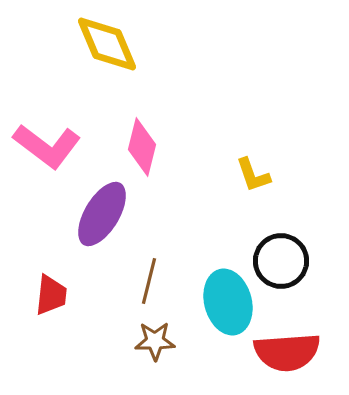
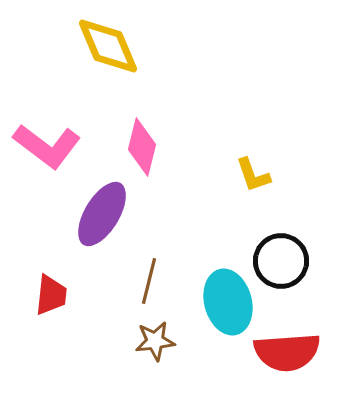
yellow diamond: moved 1 px right, 2 px down
brown star: rotated 6 degrees counterclockwise
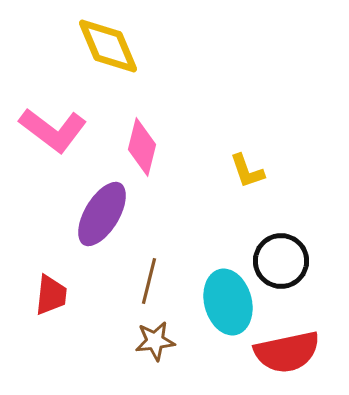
pink L-shape: moved 6 px right, 16 px up
yellow L-shape: moved 6 px left, 4 px up
red semicircle: rotated 8 degrees counterclockwise
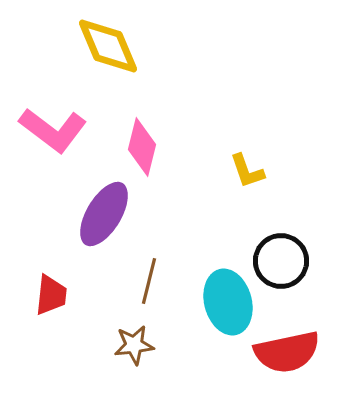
purple ellipse: moved 2 px right
brown star: moved 21 px left, 4 px down
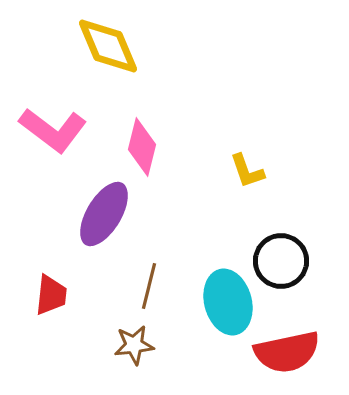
brown line: moved 5 px down
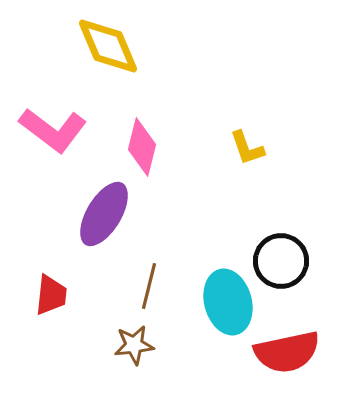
yellow L-shape: moved 23 px up
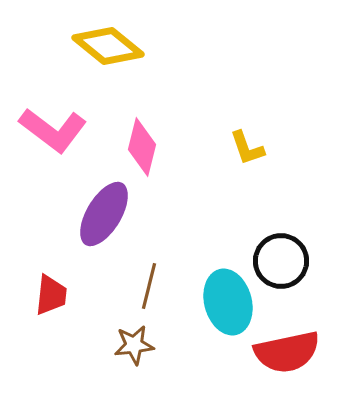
yellow diamond: rotated 28 degrees counterclockwise
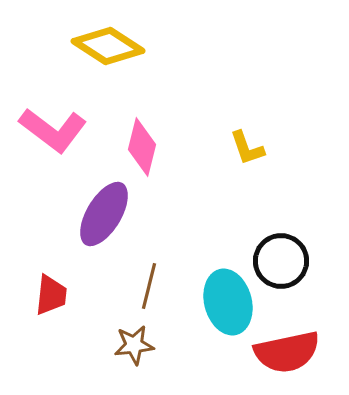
yellow diamond: rotated 6 degrees counterclockwise
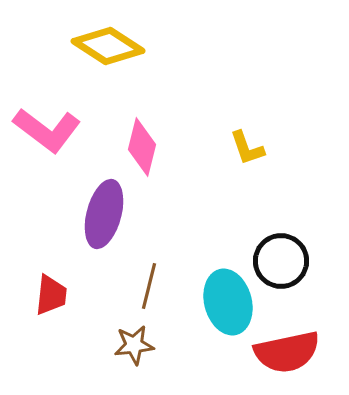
pink L-shape: moved 6 px left
purple ellipse: rotated 16 degrees counterclockwise
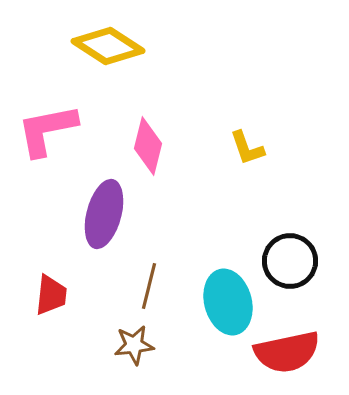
pink L-shape: rotated 132 degrees clockwise
pink diamond: moved 6 px right, 1 px up
black circle: moved 9 px right
